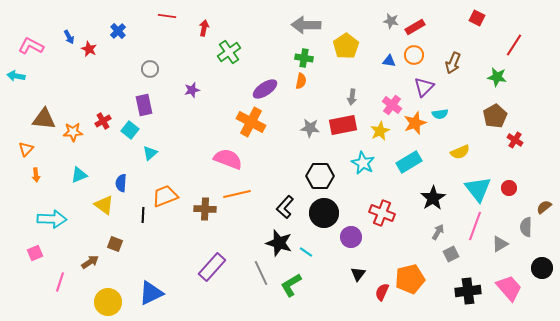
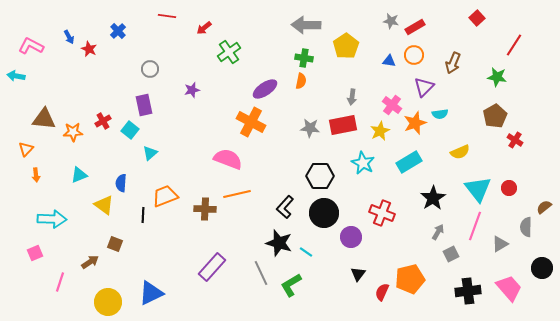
red square at (477, 18): rotated 21 degrees clockwise
red arrow at (204, 28): rotated 140 degrees counterclockwise
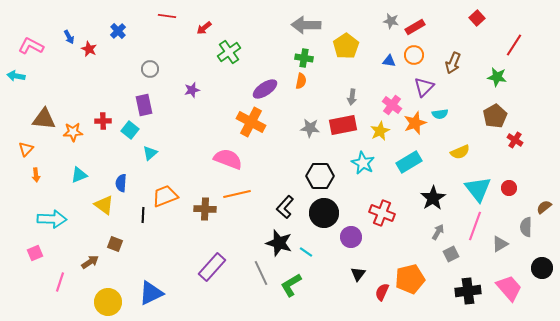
red cross at (103, 121): rotated 28 degrees clockwise
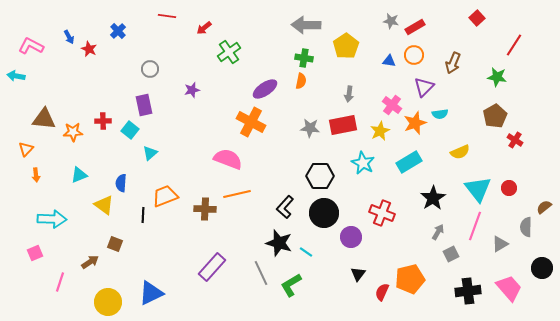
gray arrow at (352, 97): moved 3 px left, 3 px up
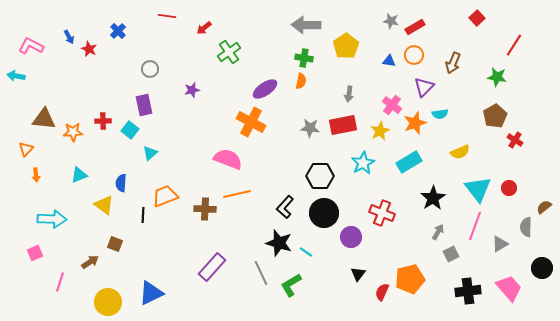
cyan star at (363, 163): rotated 15 degrees clockwise
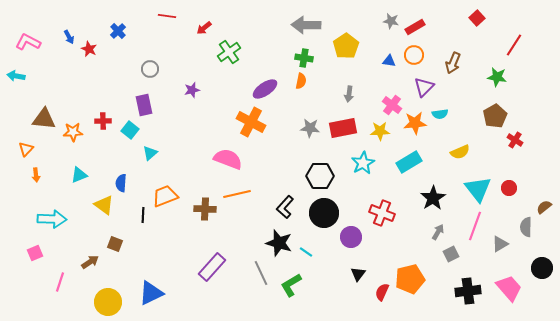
pink L-shape at (31, 46): moved 3 px left, 4 px up
orange star at (415, 123): rotated 15 degrees clockwise
red rectangle at (343, 125): moved 3 px down
yellow star at (380, 131): rotated 24 degrees clockwise
